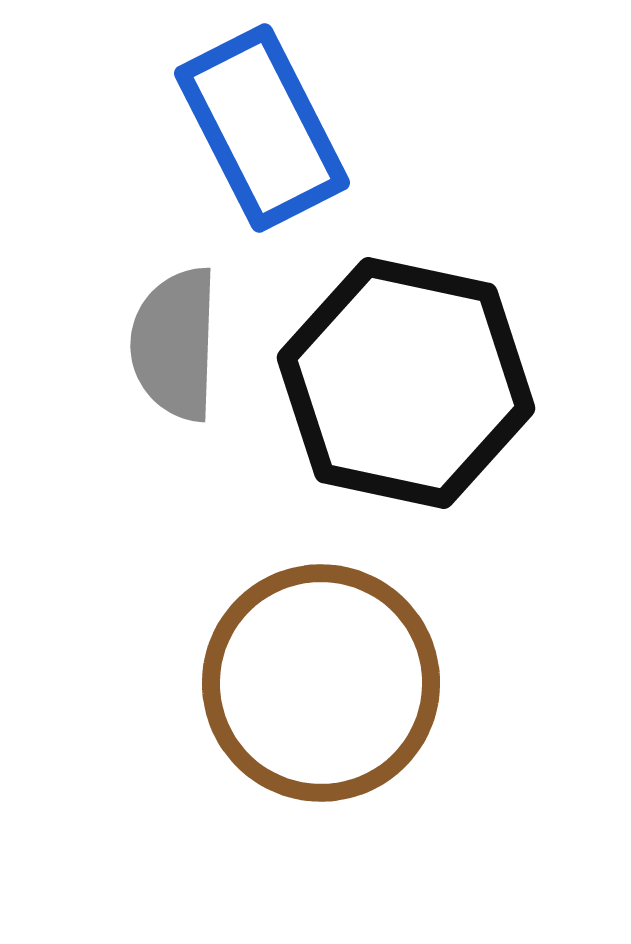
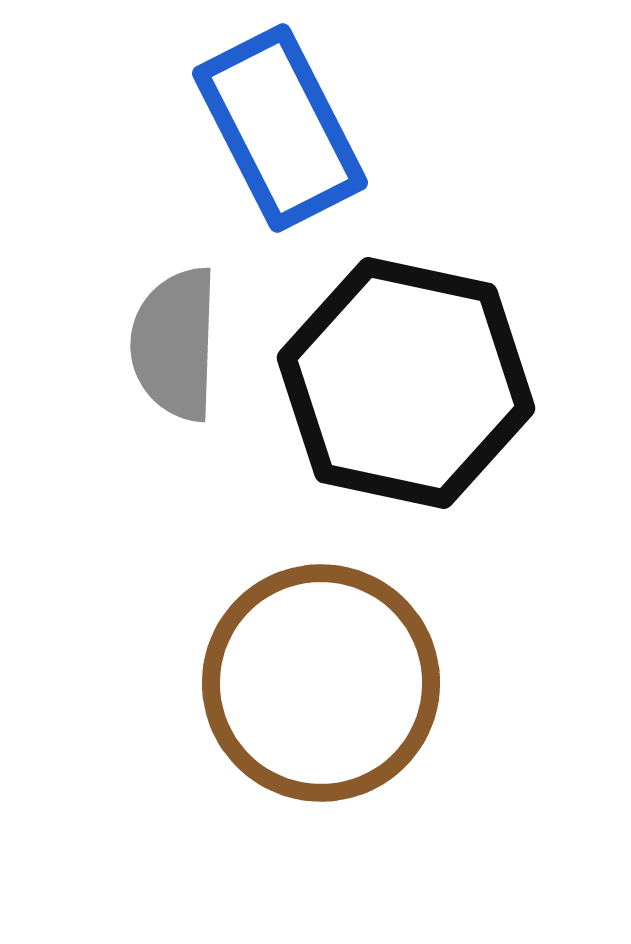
blue rectangle: moved 18 px right
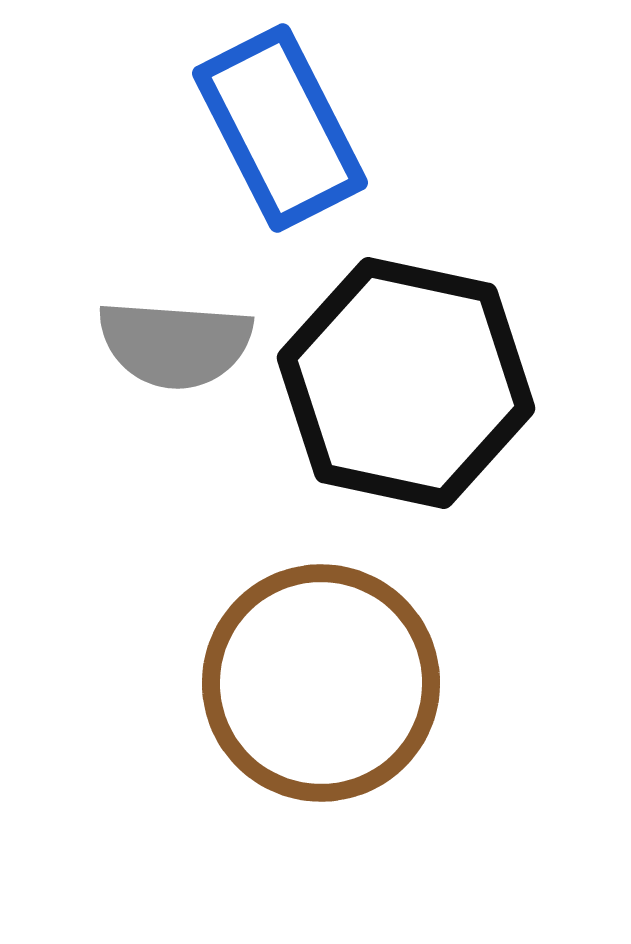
gray semicircle: rotated 88 degrees counterclockwise
